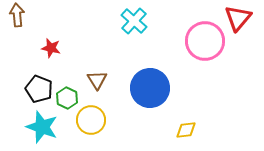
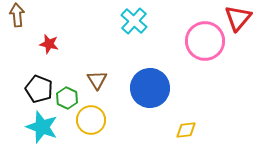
red star: moved 2 px left, 4 px up
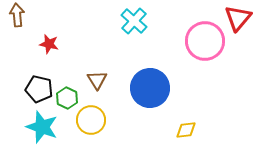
black pentagon: rotated 8 degrees counterclockwise
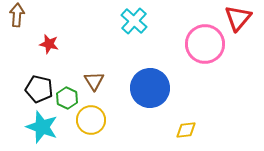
brown arrow: rotated 10 degrees clockwise
pink circle: moved 3 px down
brown triangle: moved 3 px left, 1 px down
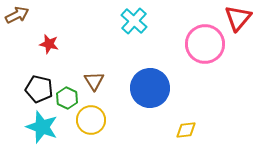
brown arrow: rotated 60 degrees clockwise
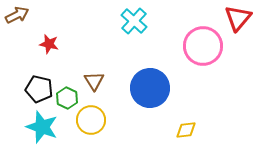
pink circle: moved 2 px left, 2 px down
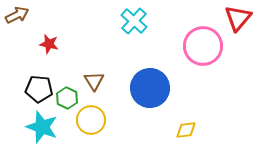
black pentagon: rotated 8 degrees counterclockwise
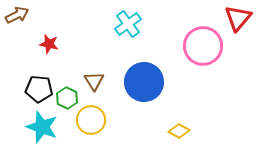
cyan cross: moved 6 px left, 3 px down; rotated 12 degrees clockwise
blue circle: moved 6 px left, 6 px up
yellow diamond: moved 7 px left, 1 px down; rotated 35 degrees clockwise
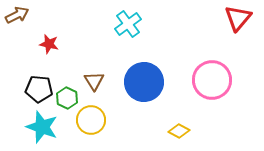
pink circle: moved 9 px right, 34 px down
